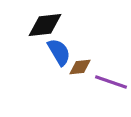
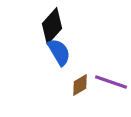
black diamond: moved 7 px right, 1 px down; rotated 42 degrees counterclockwise
brown diamond: moved 18 px down; rotated 25 degrees counterclockwise
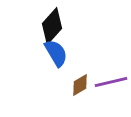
blue semicircle: moved 3 px left, 1 px down
purple line: rotated 32 degrees counterclockwise
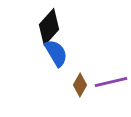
black diamond: moved 3 px left, 1 px down
brown diamond: rotated 30 degrees counterclockwise
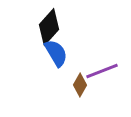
purple line: moved 9 px left, 11 px up; rotated 8 degrees counterclockwise
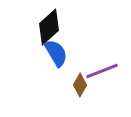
black diamond: rotated 6 degrees clockwise
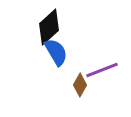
blue semicircle: moved 1 px up
purple line: moved 1 px up
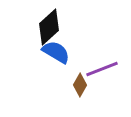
blue semicircle: rotated 28 degrees counterclockwise
purple line: moved 1 px up
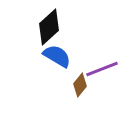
blue semicircle: moved 1 px right, 4 px down
brown diamond: rotated 10 degrees clockwise
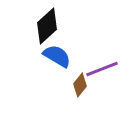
black diamond: moved 2 px left, 1 px up
